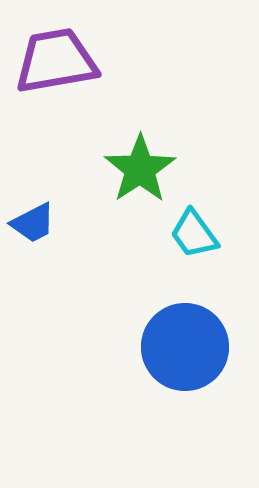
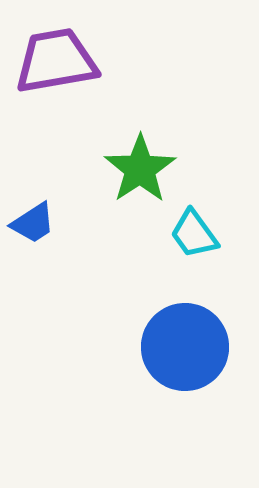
blue trapezoid: rotated 6 degrees counterclockwise
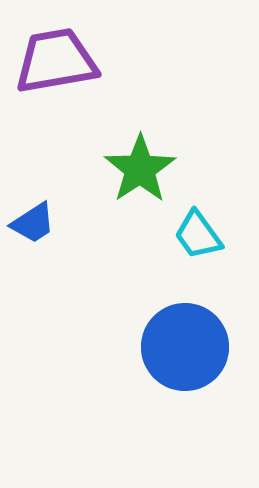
cyan trapezoid: moved 4 px right, 1 px down
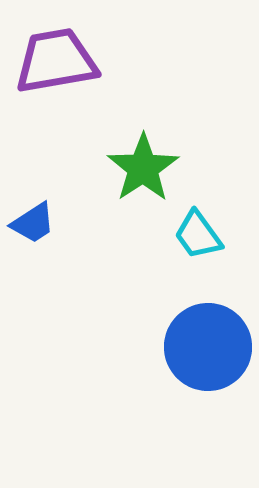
green star: moved 3 px right, 1 px up
blue circle: moved 23 px right
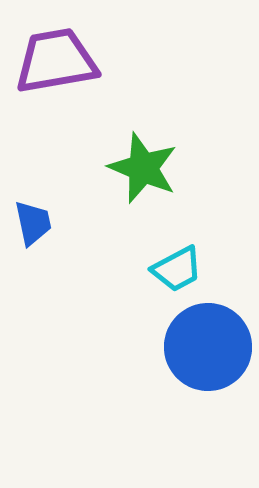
green star: rotated 16 degrees counterclockwise
blue trapezoid: rotated 69 degrees counterclockwise
cyan trapezoid: moved 21 px left, 34 px down; rotated 82 degrees counterclockwise
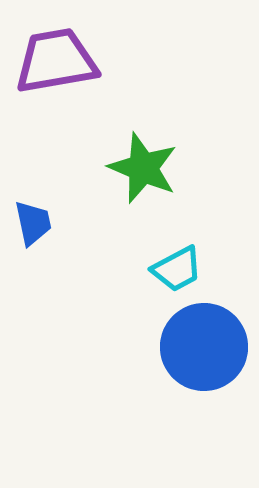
blue circle: moved 4 px left
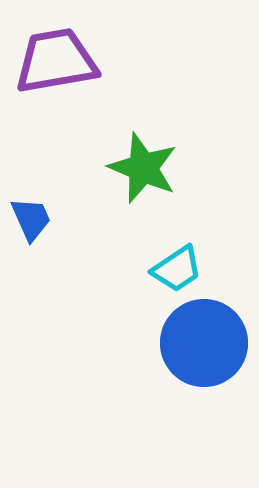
blue trapezoid: moved 2 px left, 4 px up; rotated 12 degrees counterclockwise
cyan trapezoid: rotated 6 degrees counterclockwise
blue circle: moved 4 px up
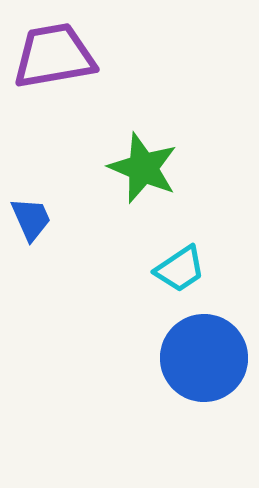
purple trapezoid: moved 2 px left, 5 px up
cyan trapezoid: moved 3 px right
blue circle: moved 15 px down
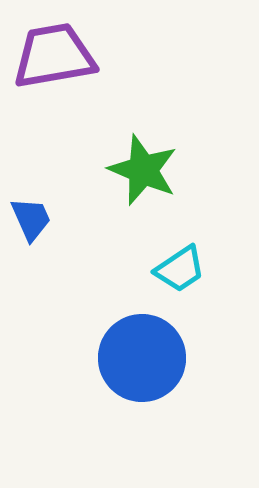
green star: moved 2 px down
blue circle: moved 62 px left
